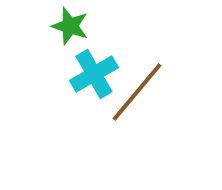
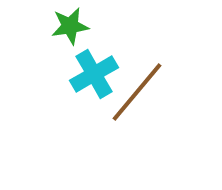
green star: rotated 27 degrees counterclockwise
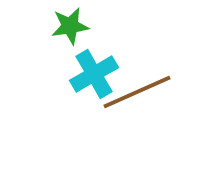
brown line: rotated 26 degrees clockwise
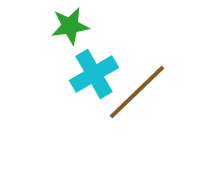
brown line: rotated 20 degrees counterclockwise
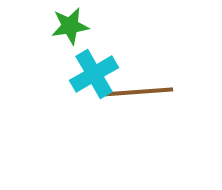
brown line: rotated 40 degrees clockwise
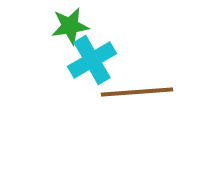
cyan cross: moved 2 px left, 14 px up
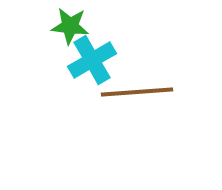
green star: rotated 15 degrees clockwise
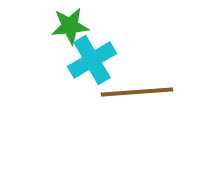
green star: rotated 12 degrees counterclockwise
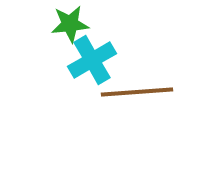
green star: moved 2 px up
